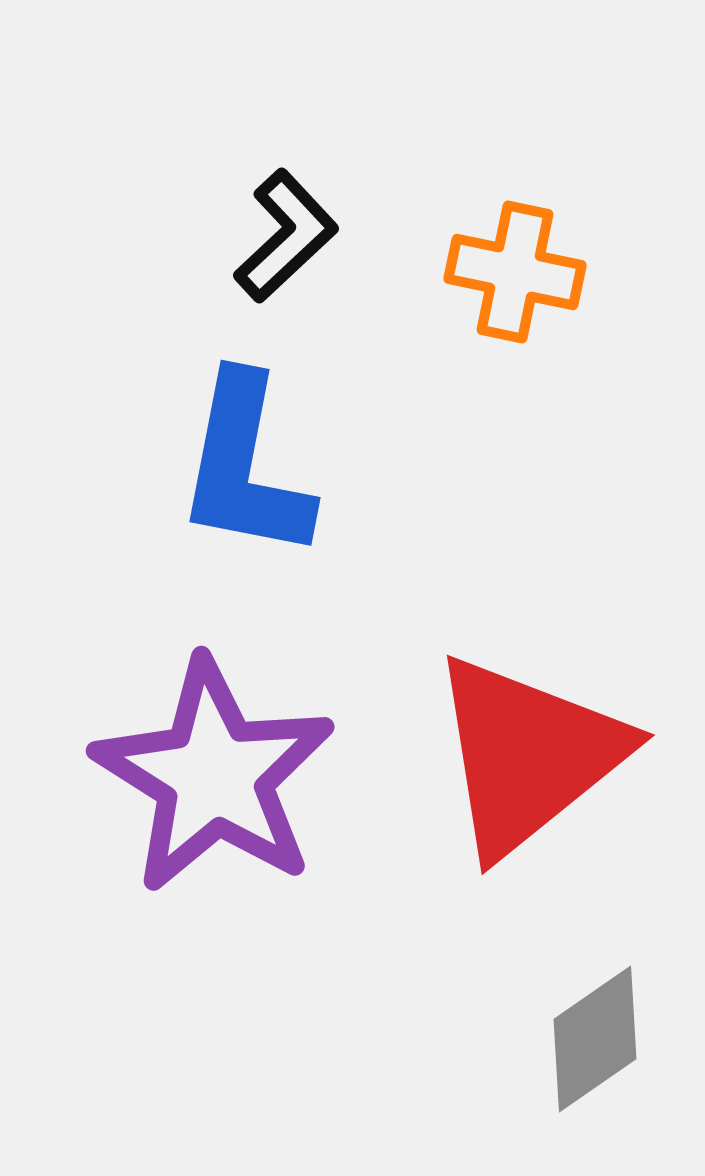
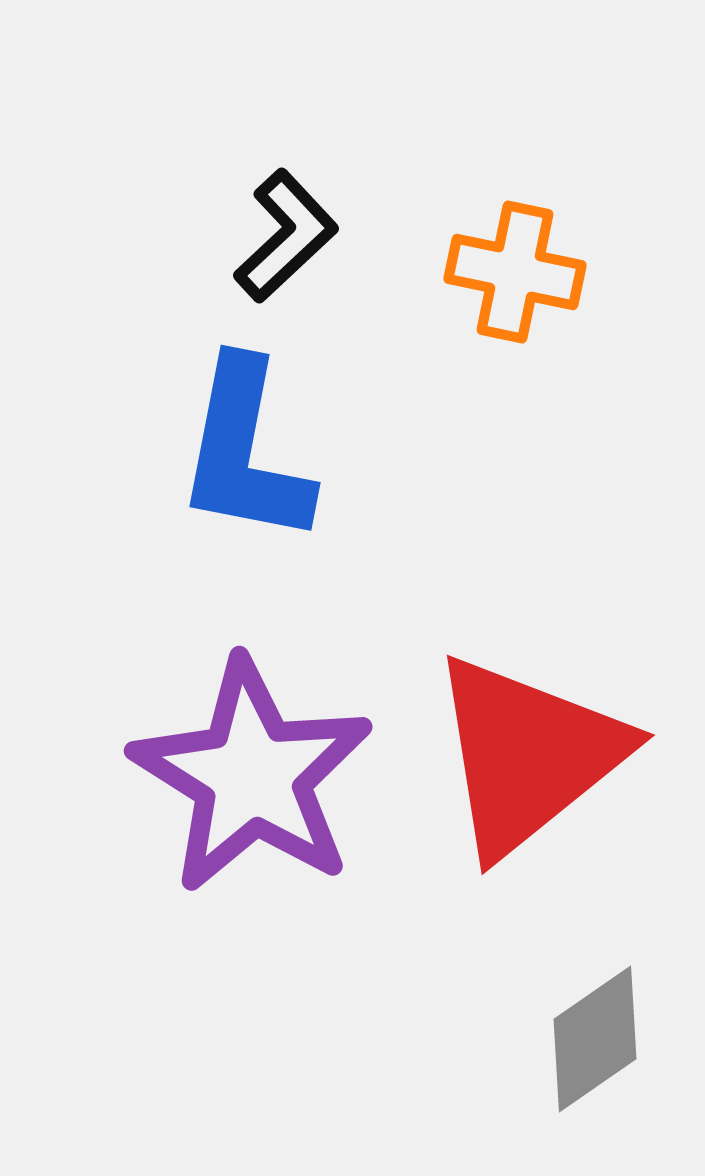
blue L-shape: moved 15 px up
purple star: moved 38 px right
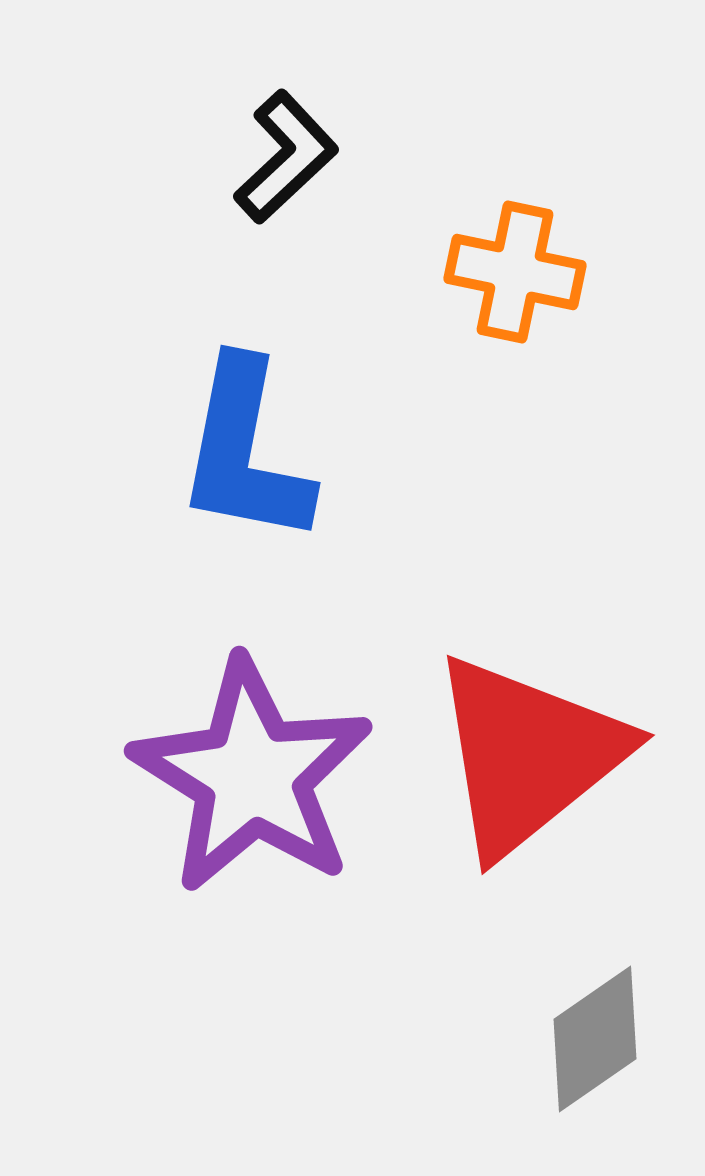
black L-shape: moved 79 px up
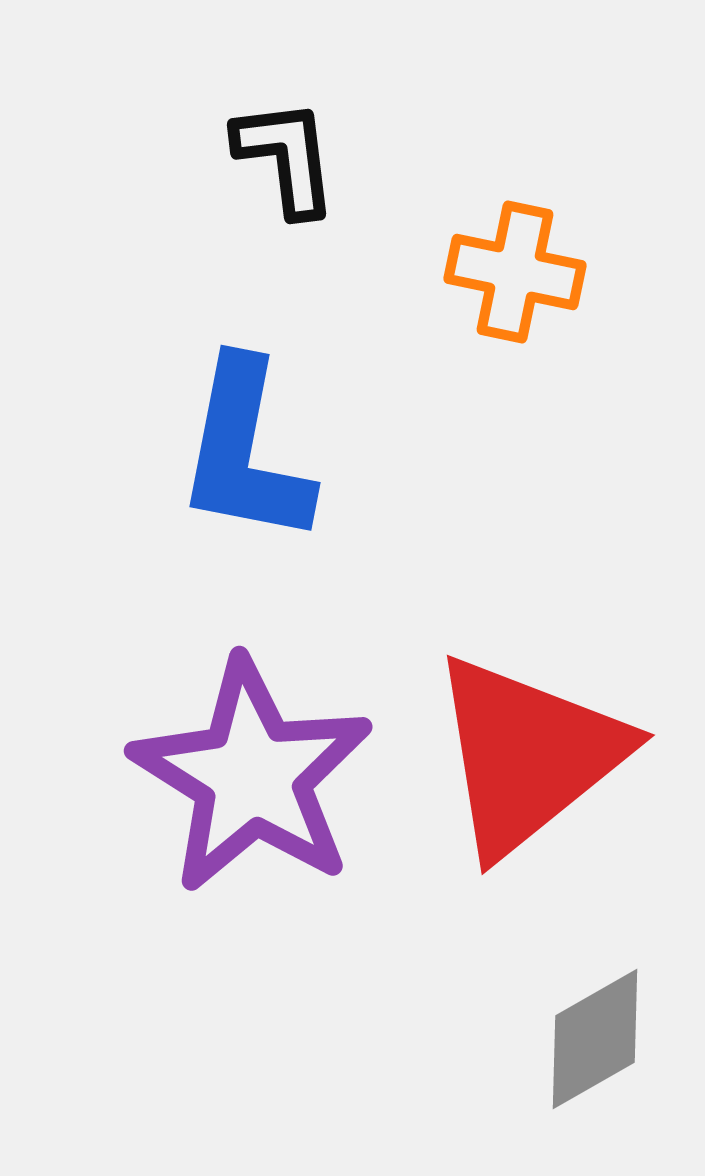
black L-shape: rotated 54 degrees counterclockwise
gray diamond: rotated 5 degrees clockwise
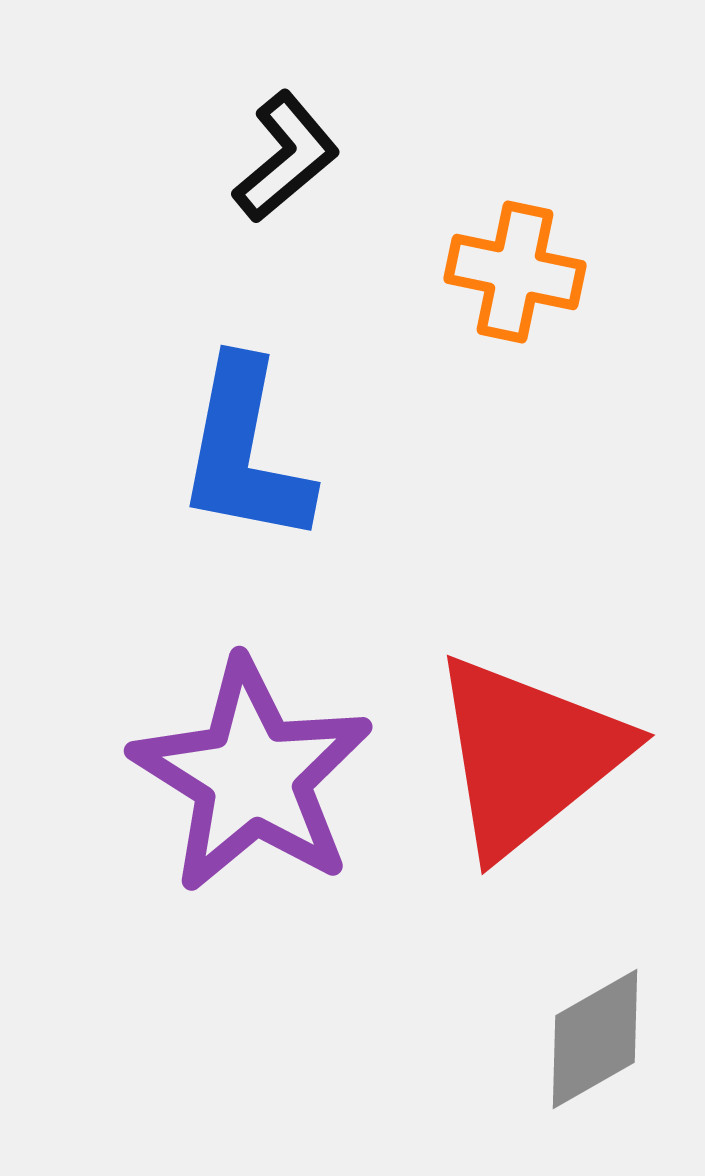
black L-shape: rotated 57 degrees clockwise
